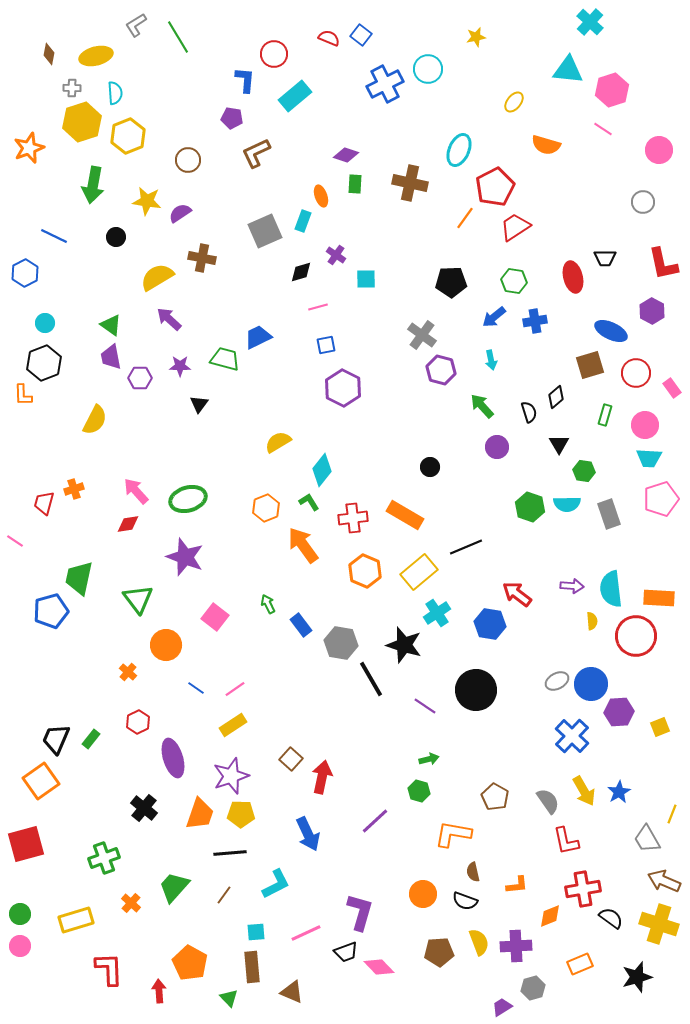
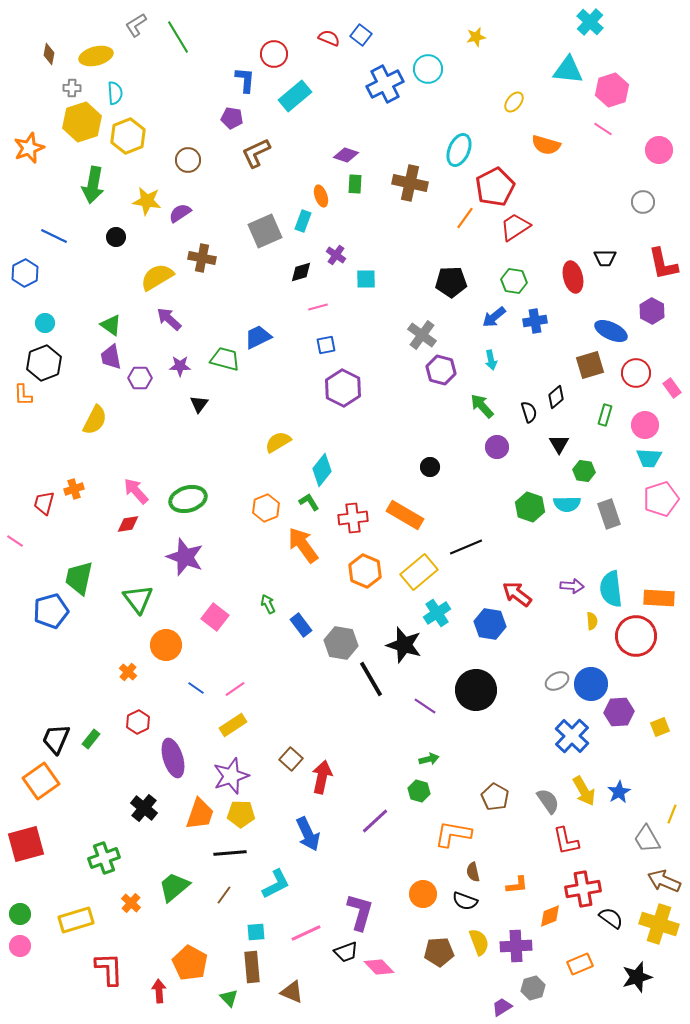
green trapezoid at (174, 887): rotated 8 degrees clockwise
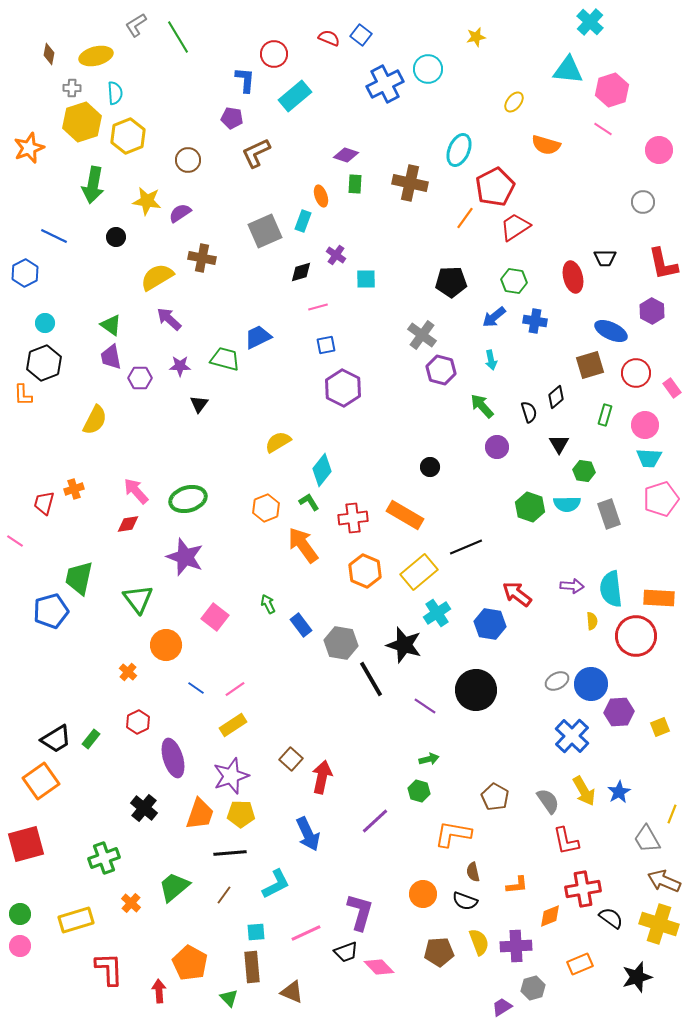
blue cross at (535, 321): rotated 20 degrees clockwise
black trapezoid at (56, 739): rotated 144 degrees counterclockwise
